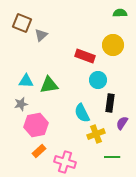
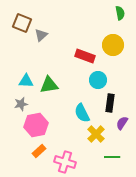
green semicircle: rotated 80 degrees clockwise
yellow cross: rotated 24 degrees counterclockwise
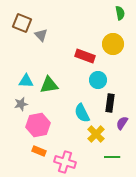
gray triangle: rotated 32 degrees counterclockwise
yellow circle: moved 1 px up
pink hexagon: moved 2 px right
orange rectangle: rotated 64 degrees clockwise
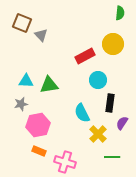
green semicircle: rotated 16 degrees clockwise
red rectangle: rotated 48 degrees counterclockwise
yellow cross: moved 2 px right
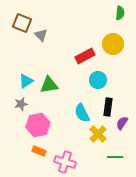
cyan triangle: rotated 35 degrees counterclockwise
black rectangle: moved 2 px left, 4 px down
green line: moved 3 px right
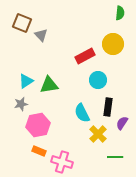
pink cross: moved 3 px left
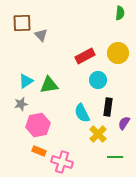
brown square: rotated 24 degrees counterclockwise
yellow circle: moved 5 px right, 9 px down
purple semicircle: moved 2 px right
